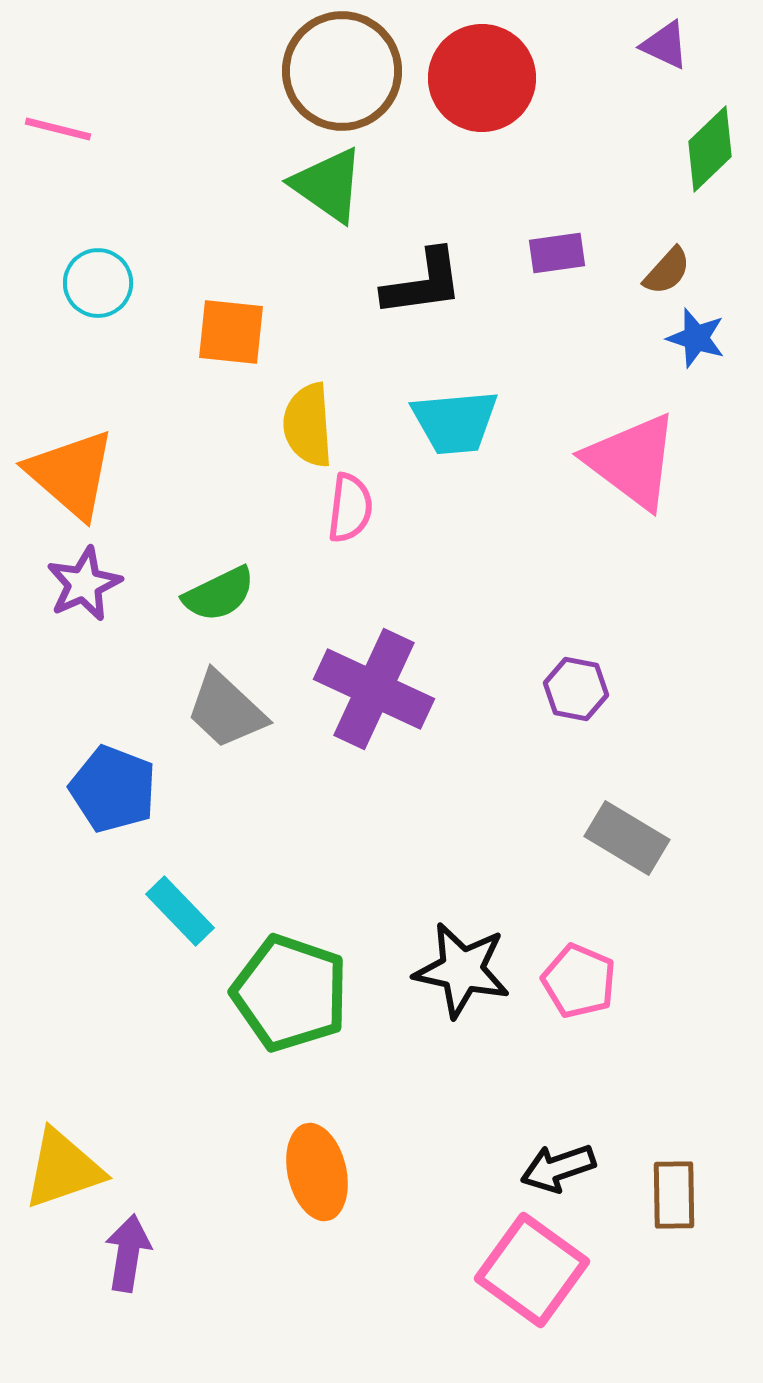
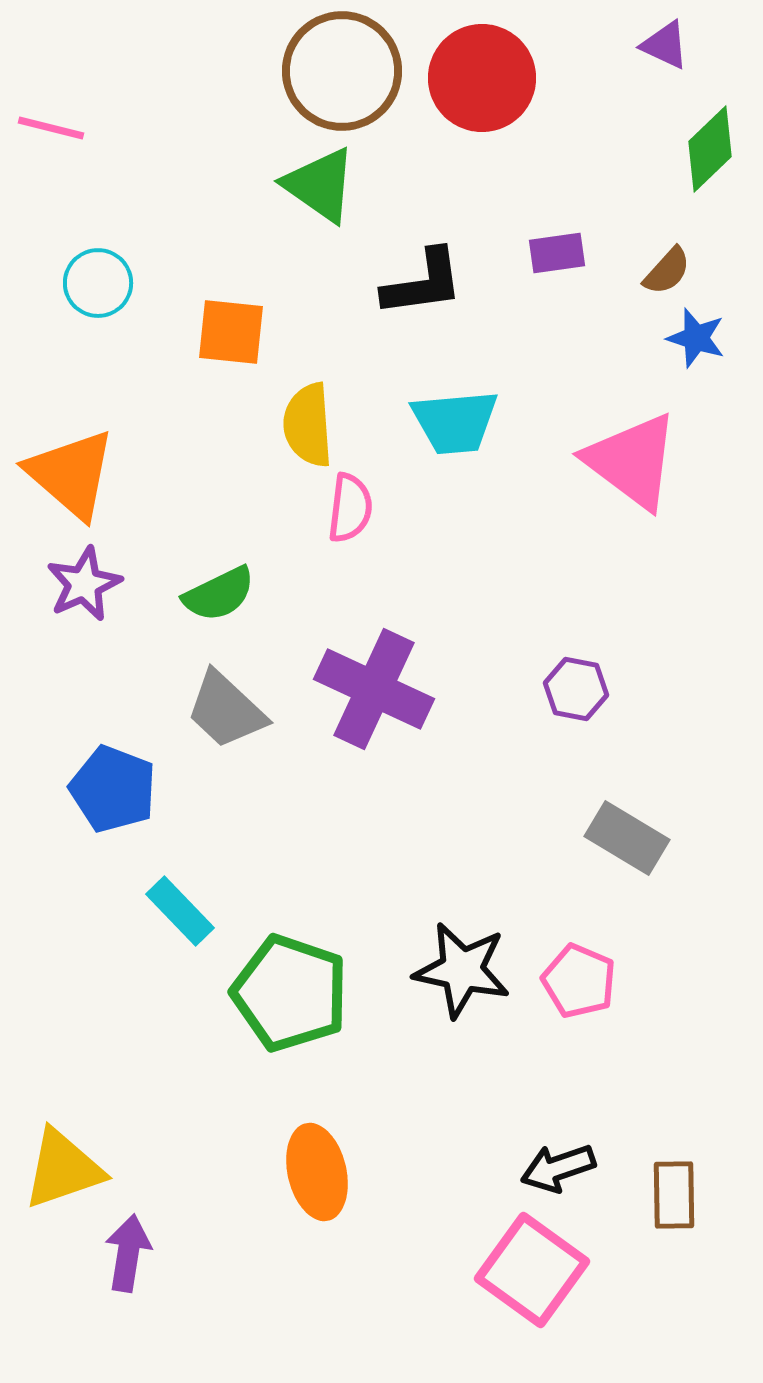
pink line: moved 7 px left, 1 px up
green triangle: moved 8 px left
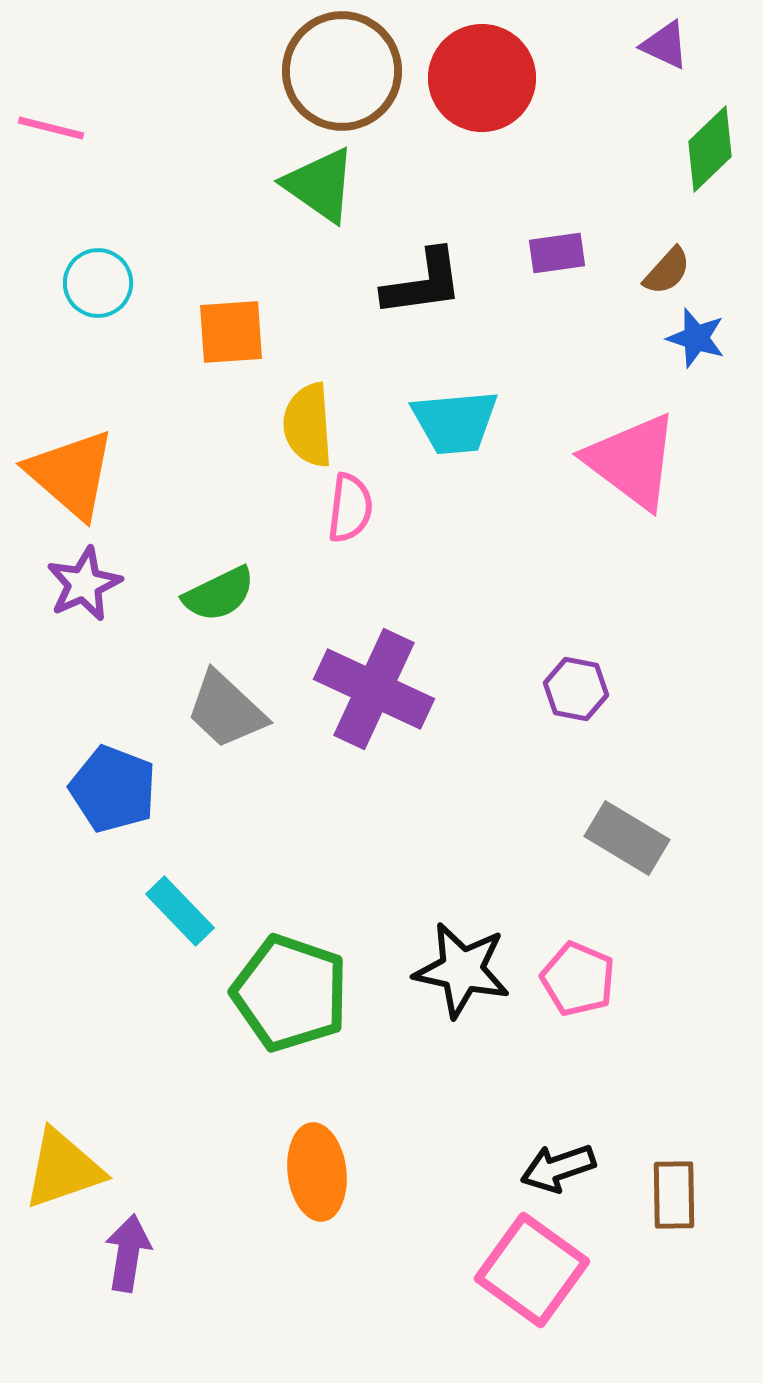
orange square: rotated 10 degrees counterclockwise
pink pentagon: moved 1 px left, 2 px up
orange ellipse: rotated 6 degrees clockwise
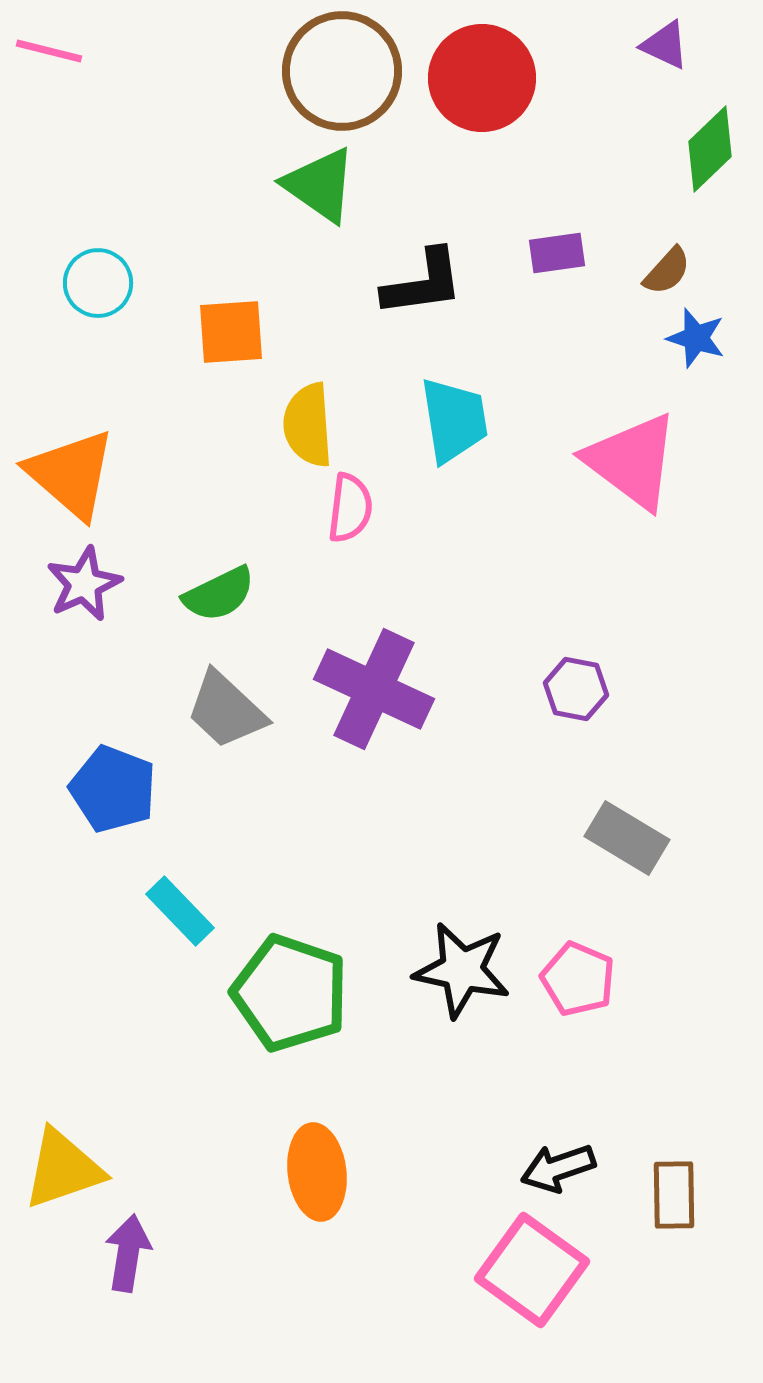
pink line: moved 2 px left, 77 px up
cyan trapezoid: moved 1 px left, 2 px up; rotated 94 degrees counterclockwise
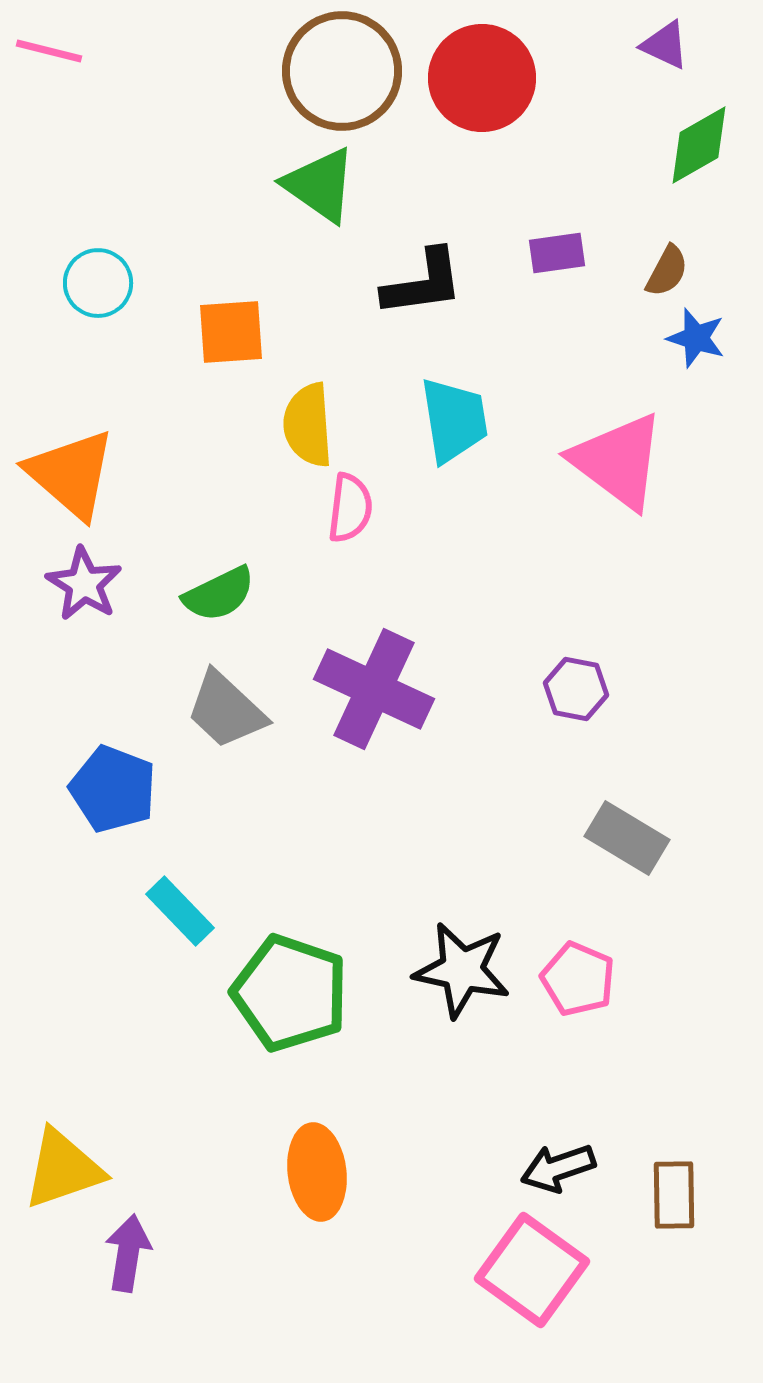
green diamond: moved 11 px left, 4 px up; rotated 14 degrees clockwise
brown semicircle: rotated 14 degrees counterclockwise
pink triangle: moved 14 px left
purple star: rotated 16 degrees counterclockwise
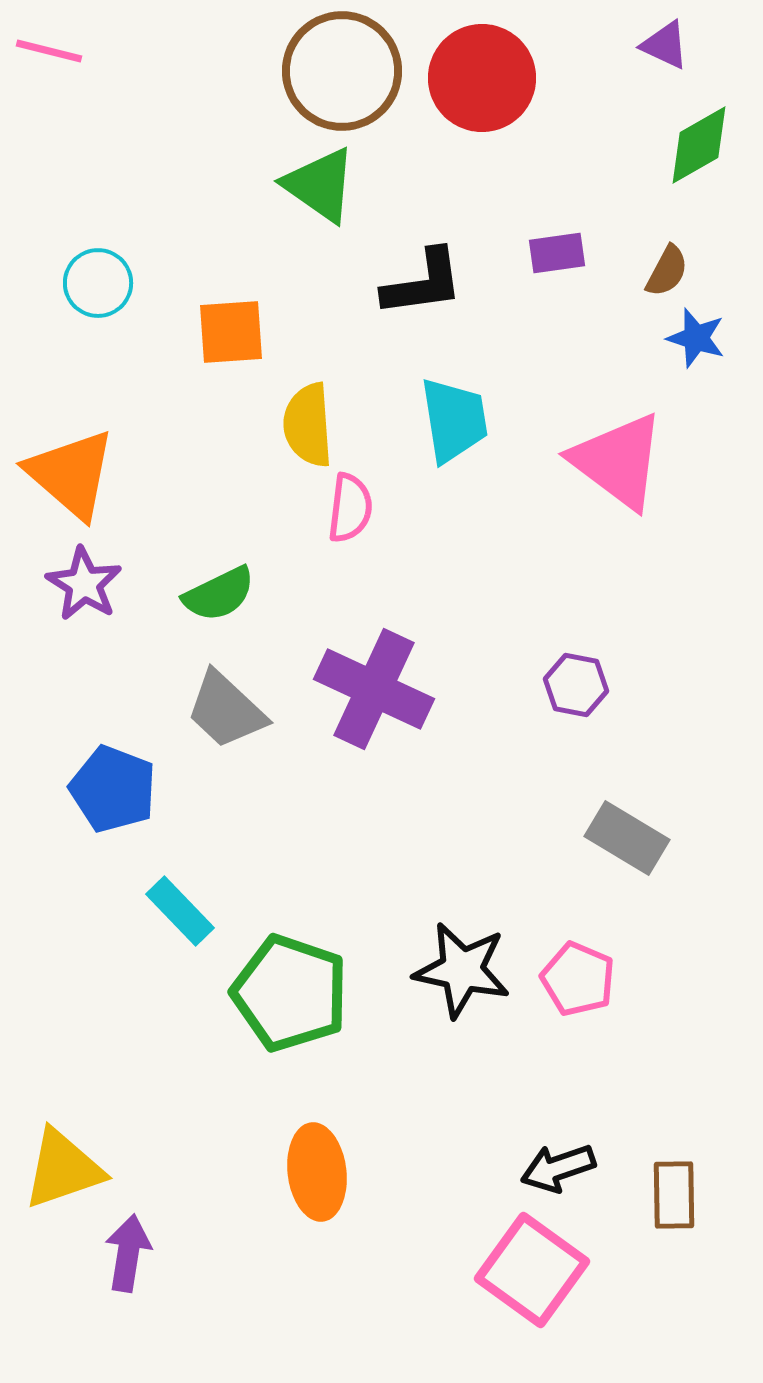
purple hexagon: moved 4 px up
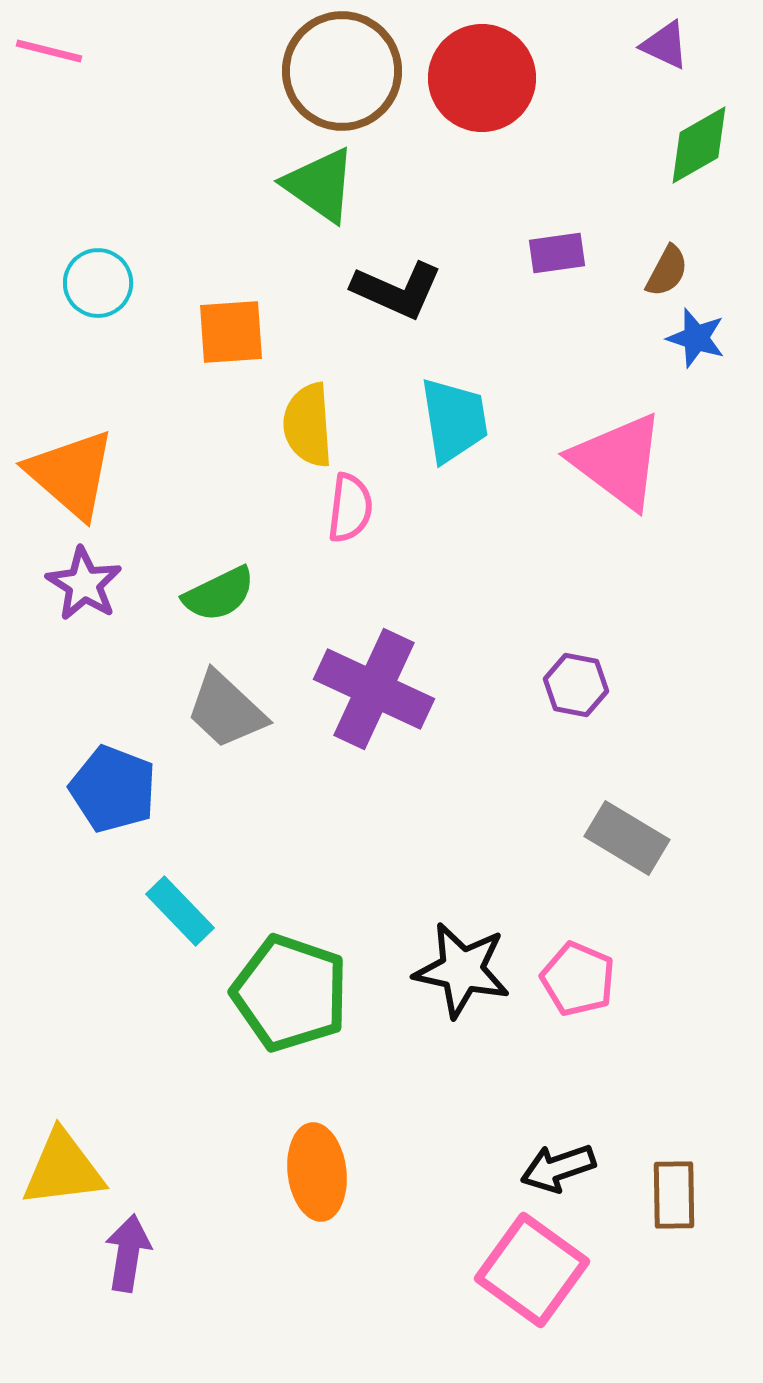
black L-shape: moved 26 px left, 7 px down; rotated 32 degrees clockwise
yellow triangle: rotated 12 degrees clockwise
